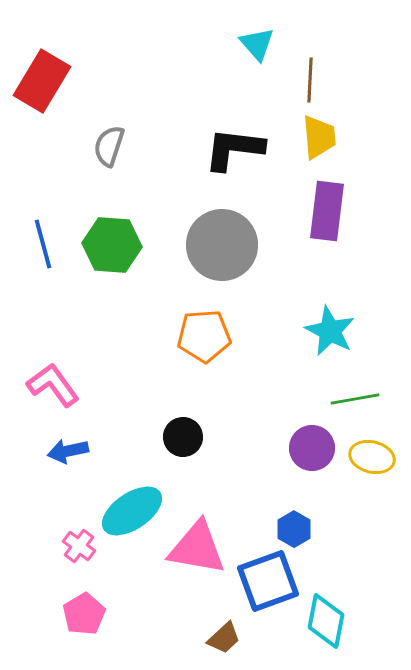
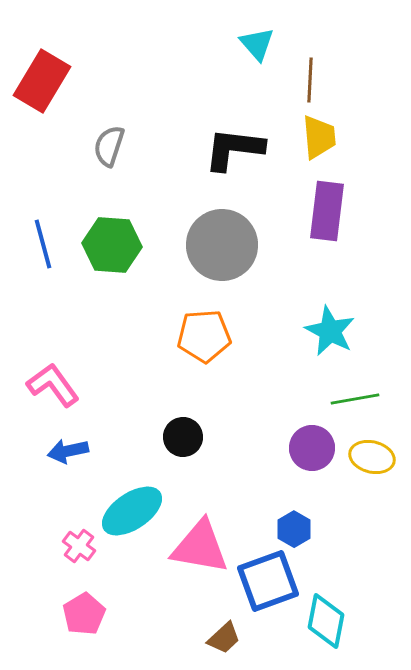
pink triangle: moved 3 px right, 1 px up
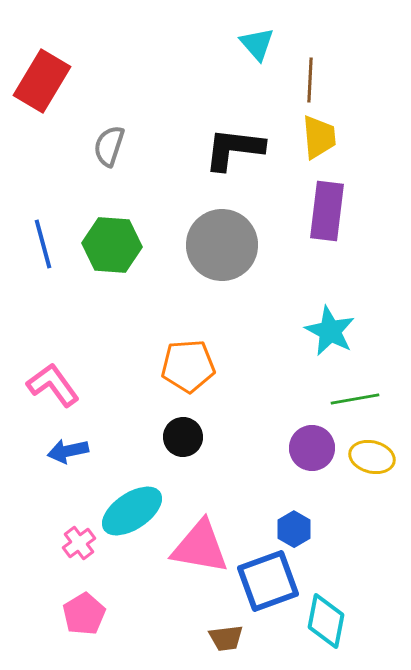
orange pentagon: moved 16 px left, 30 px down
pink cross: moved 3 px up; rotated 16 degrees clockwise
brown trapezoid: moved 2 px right; rotated 36 degrees clockwise
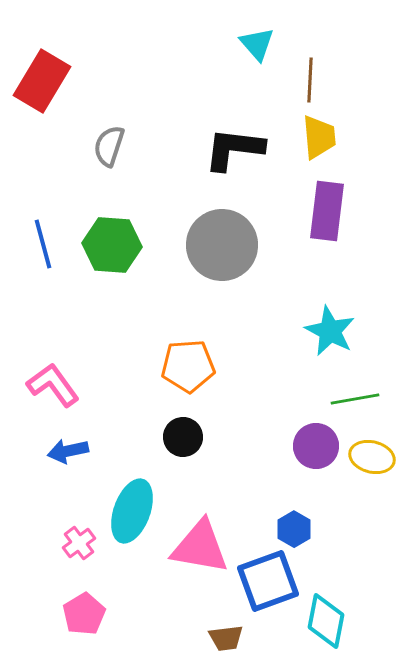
purple circle: moved 4 px right, 2 px up
cyan ellipse: rotated 36 degrees counterclockwise
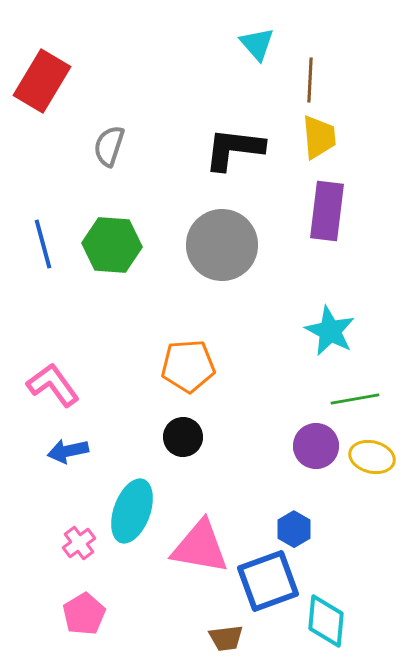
cyan diamond: rotated 6 degrees counterclockwise
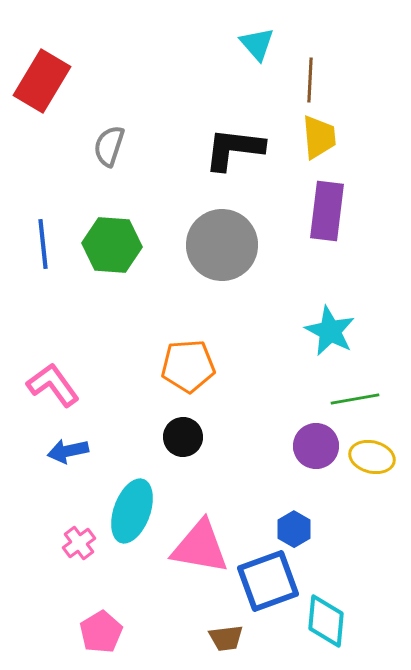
blue line: rotated 9 degrees clockwise
pink pentagon: moved 17 px right, 18 px down
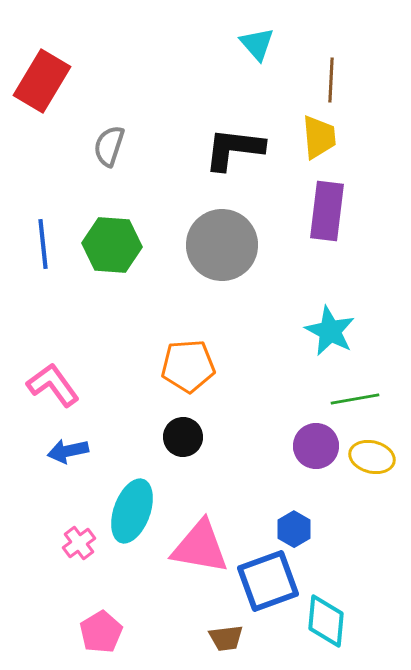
brown line: moved 21 px right
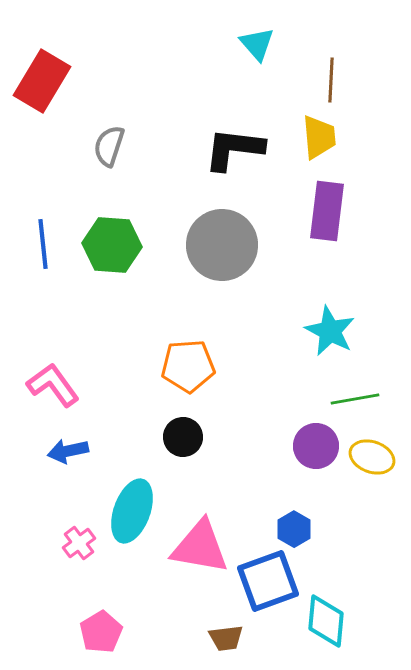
yellow ellipse: rotated 6 degrees clockwise
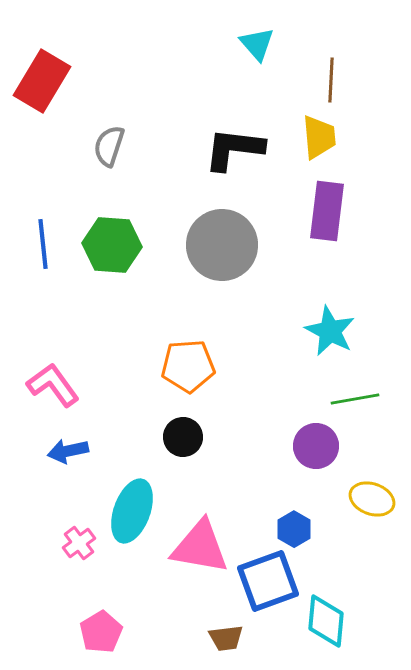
yellow ellipse: moved 42 px down
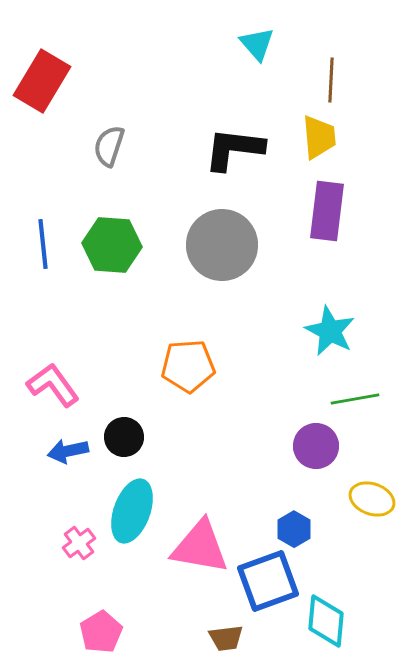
black circle: moved 59 px left
